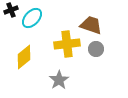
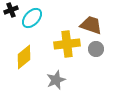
gray star: moved 3 px left; rotated 12 degrees clockwise
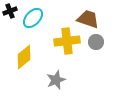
black cross: moved 1 px left, 1 px down
cyan ellipse: moved 1 px right
brown trapezoid: moved 3 px left, 6 px up
yellow cross: moved 3 px up
gray circle: moved 7 px up
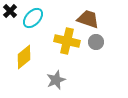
black cross: rotated 24 degrees counterclockwise
yellow cross: rotated 20 degrees clockwise
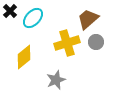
brown trapezoid: rotated 60 degrees counterclockwise
yellow cross: moved 2 px down; rotated 30 degrees counterclockwise
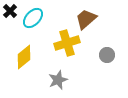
brown trapezoid: moved 2 px left
gray circle: moved 11 px right, 13 px down
gray star: moved 2 px right
